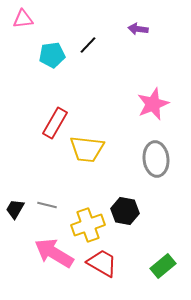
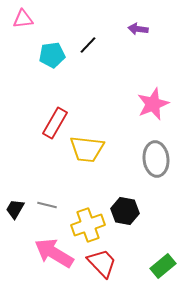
red trapezoid: rotated 16 degrees clockwise
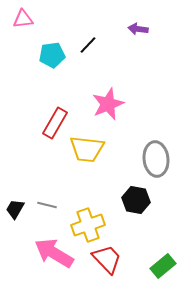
pink star: moved 45 px left
black hexagon: moved 11 px right, 11 px up
red trapezoid: moved 5 px right, 4 px up
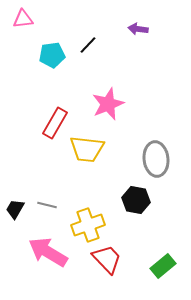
pink arrow: moved 6 px left, 1 px up
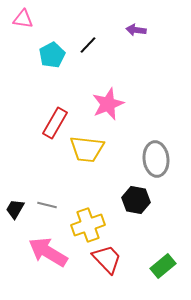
pink triangle: rotated 15 degrees clockwise
purple arrow: moved 2 px left, 1 px down
cyan pentagon: rotated 20 degrees counterclockwise
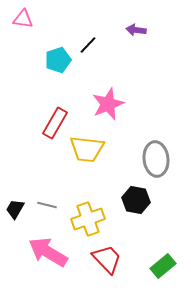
cyan pentagon: moved 6 px right, 5 px down; rotated 10 degrees clockwise
yellow cross: moved 6 px up
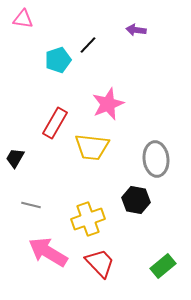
yellow trapezoid: moved 5 px right, 2 px up
gray line: moved 16 px left
black trapezoid: moved 51 px up
red trapezoid: moved 7 px left, 4 px down
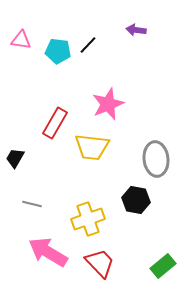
pink triangle: moved 2 px left, 21 px down
cyan pentagon: moved 9 px up; rotated 25 degrees clockwise
gray line: moved 1 px right, 1 px up
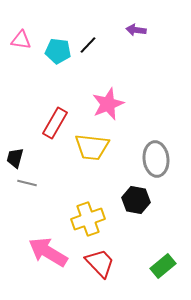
black trapezoid: rotated 15 degrees counterclockwise
gray line: moved 5 px left, 21 px up
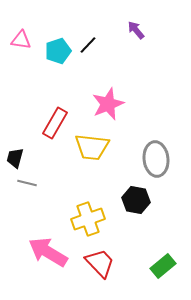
purple arrow: rotated 42 degrees clockwise
cyan pentagon: rotated 25 degrees counterclockwise
